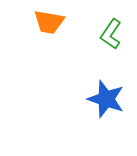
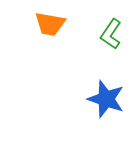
orange trapezoid: moved 1 px right, 2 px down
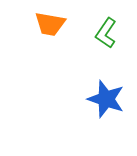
green L-shape: moved 5 px left, 1 px up
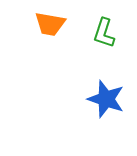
green L-shape: moved 2 px left; rotated 16 degrees counterclockwise
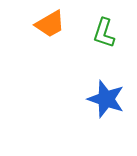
orange trapezoid: rotated 40 degrees counterclockwise
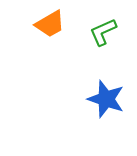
green L-shape: moved 1 px left, 1 px up; rotated 48 degrees clockwise
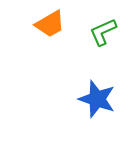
blue star: moved 9 px left
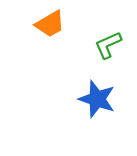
green L-shape: moved 5 px right, 13 px down
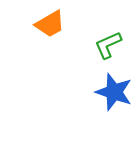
blue star: moved 17 px right, 7 px up
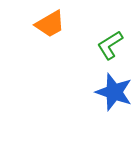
green L-shape: moved 2 px right; rotated 8 degrees counterclockwise
